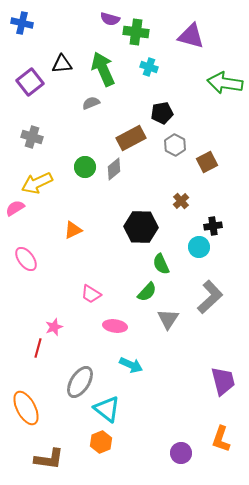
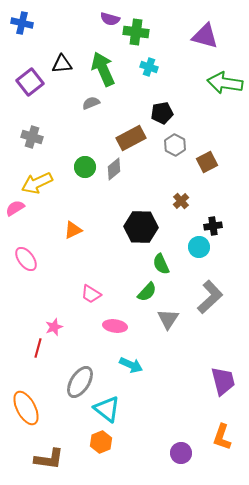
purple triangle at (191, 36): moved 14 px right
orange L-shape at (221, 439): moved 1 px right, 2 px up
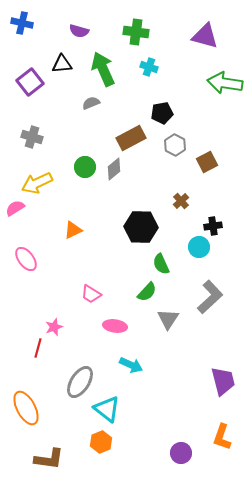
purple semicircle at (110, 19): moved 31 px left, 12 px down
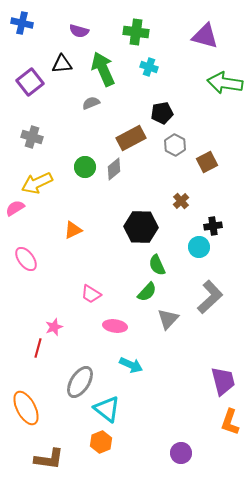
green semicircle at (161, 264): moved 4 px left, 1 px down
gray triangle at (168, 319): rotated 10 degrees clockwise
orange L-shape at (222, 437): moved 8 px right, 15 px up
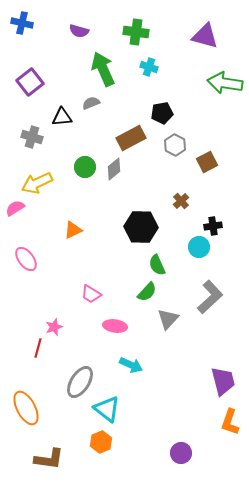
black triangle at (62, 64): moved 53 px down
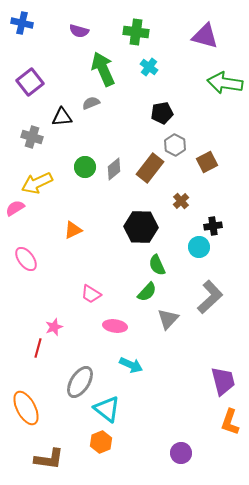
cyan cross at (149, 67): rotated 18 degrees clockwise
brown rectangle at (131, 138): moved 19 px right, 30 px down; rotated 24 degrees counterclockwise
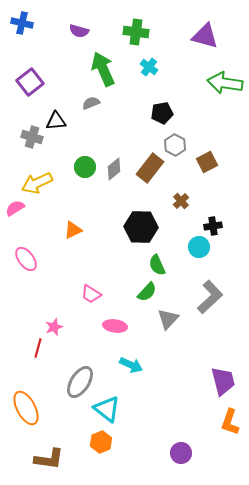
black triangle at (62, 117): moved 6 px left, 4 px down
